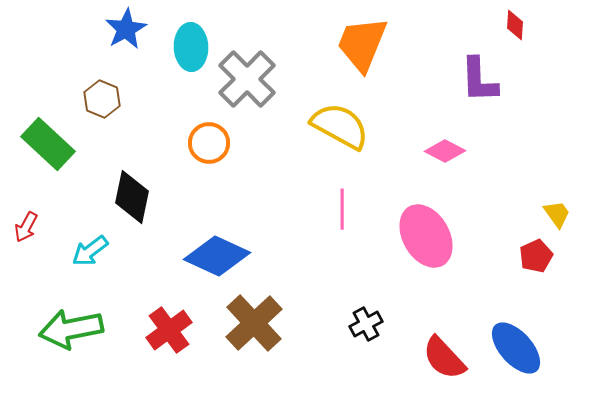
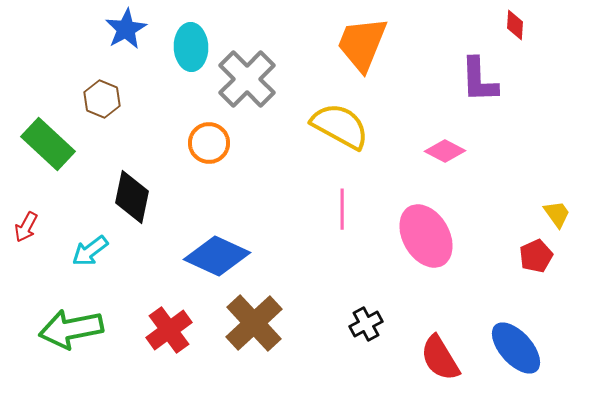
red semicircle: moved 4 px left; rotated 12 degrees clockwise
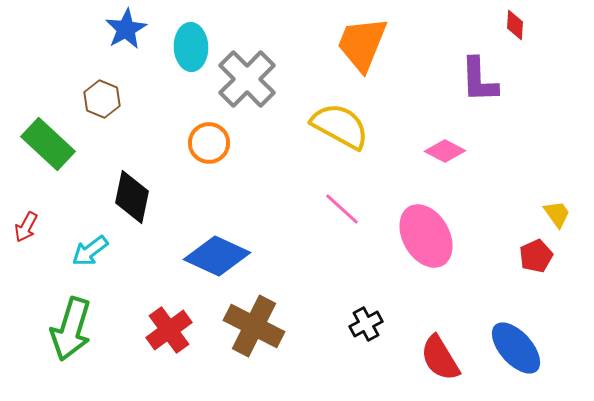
pink line: rotated 48 degrees counterclockwise
brown cross: moved 3 px down; rotated 20 degrees counterclockwise
green arrow: rotated 62 degrees counterclockwise
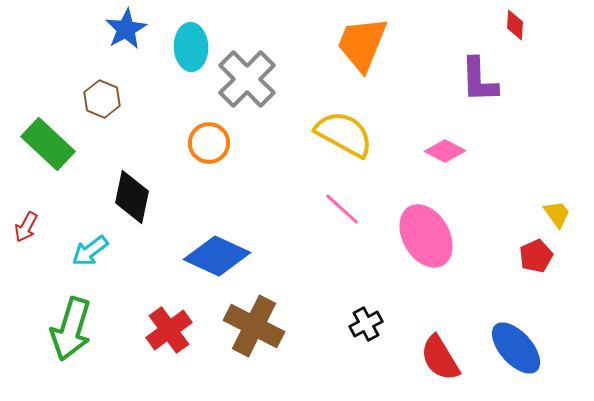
yellow semicircle: moved 4 px right, 8 px down
